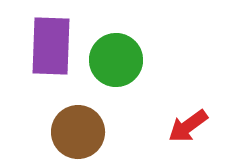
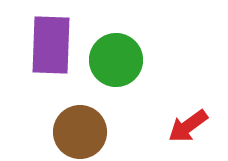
purple rectangle: moved 1 px up
brown circle: moved 2 px right
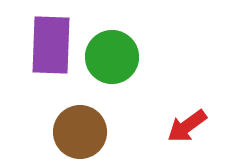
green circle: moved 4 px left, 3 px up
red arrow: moved 1 px left
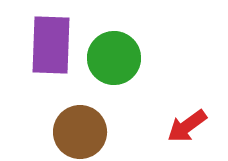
green circle: moved 2 px right, 1 px down
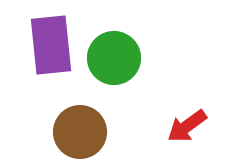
purple rectangle: rotated 8 degrees counterclockwise
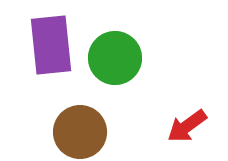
green circle: moved 1 px right
